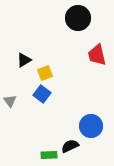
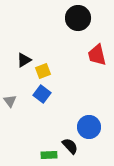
yellow square: moved 2 px left, 2 px up
blue circle: moved 2 px left, 1 px down
black semicircle: rotated 72 degrees clockwise
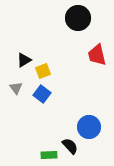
gray triangle: moved 6 px right, 13 px up
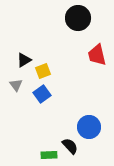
gray triangle: moved 3 px up
blue square: rotated 18 degrees clockwise
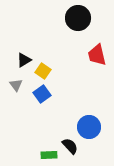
yellow square: rotated 35 degrees counterclockwise
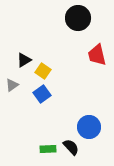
gray triangle: moved 4 px left; rotated 32 degrees clockwise
black semicircle: moved 1 px right, 1 px down
green rectangle: moved 1 px left, 6 px up
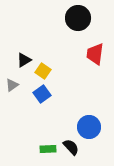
red trapezoid: moved 2 px left, 1 px up; rotated 20 degrees clockwise
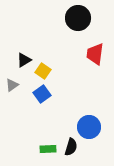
black semicircle: rotated 60 degrees clockwise
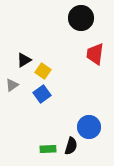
black circle: moved 3 px right
black semicircle: moved 1 px up
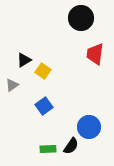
blue square: moved 2 px right, 12 px down
black semicircle: rotated 18 degrees clockwise
